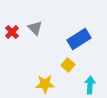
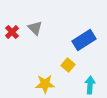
blue rectangle: moved 5 px right, 1 px down
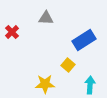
gray triangle: moved 11 px right, 10 px up; rotated 42 degrees counterclockwise
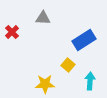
gray triangle: moved 3 px left
cyan arrow: moved 4 px up
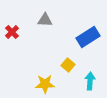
gray triangle: moved 2 px right, 2 px down
blue rectangle: moved 4 px right, 3 px up
